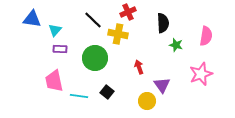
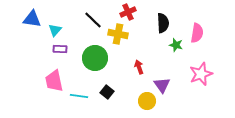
pink semicircle: moved 9 px left, 3 px up
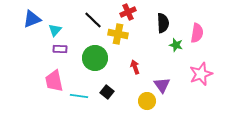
blue triangle: rotated 30 degrees counterclockwise
red arrow: moved 4 px left
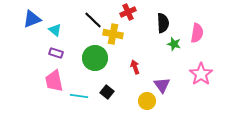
cyan triangle: rotated 32 degrees counterclockwise
yellow cross: moved 5 px left
green star: moved 2 px left, 1 px up
purple rectangle: moved 4 px left, 4 px down; rotated 16 degrees clockwise
pink star: rotated 15 degrees counterclockwise
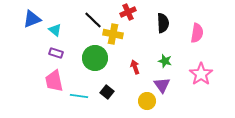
green star: moved 9 px left, 17 px down
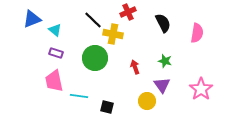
black semicircle: rotated 24 degrees counterclockwise
pink star: moved 15 px down
black square: moved 15 px down; rotated 24 degrees counterclockwise
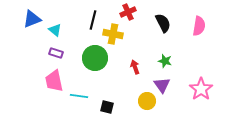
black line: rotated 60 degrees clockwise
pink semicircle: moved 2 px right, 7 px up
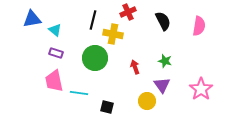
blue triangle: rotated 12 degrees clockwise
black semicircle: moved 2 px up
cyan line: moved 3 px up
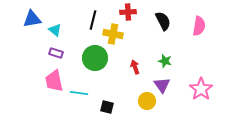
red cross: rotated 21 degrees clockwise
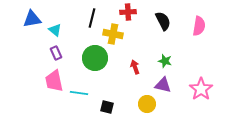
black line: moved 1 px left, 2 px up
purple rectangle: rotated 48 degrees clockwise
purple triangle: moved 1 px right; rotated 42 degrees counterclockwise
yellow circle: moved 3 px down
